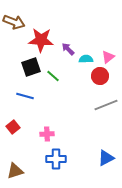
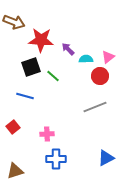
gray line: moved 11 px left, 2 px down
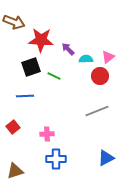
green line: moved 1 px right; rotated 16 degrees counterclockwise
blue line: rotated 18 degrees counterclockwise
gray line: moved 2 px right, 4 px down
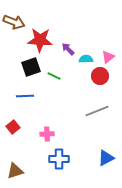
red star: moved 1 px left
blue cross: moved 3 px right
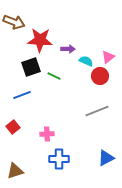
purple arrow: rotated 136 degrees clockwise
cyan semicircle: moved 2 px down; rotated 24 degrees clockwise
blue line: moved 3 px left, 1 px up; rotated 18 degrees counterclockwise
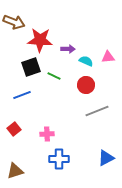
pink triangle: rotated 32 degrees clockwise
red circle: moved 14 px left, 9 px down
red square: moved 1 px right, 2 px down
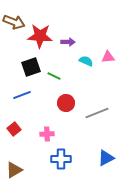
red star: moved 4 px up
purple arrow: moved 7 px up
red circle: moved 20 px left, 18 px down
gray line: moved 2 px down
blue cross: moved 2 px right
brown triangle: moved 1 px left, 1 px up; rotated 12 degrees counterclockwise
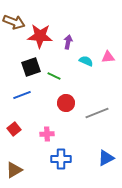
purple arrow: rotated 80 degrees counterclockwise
